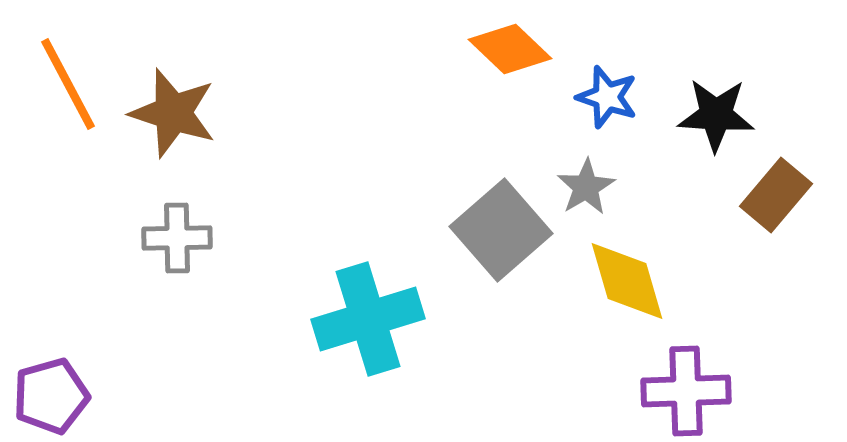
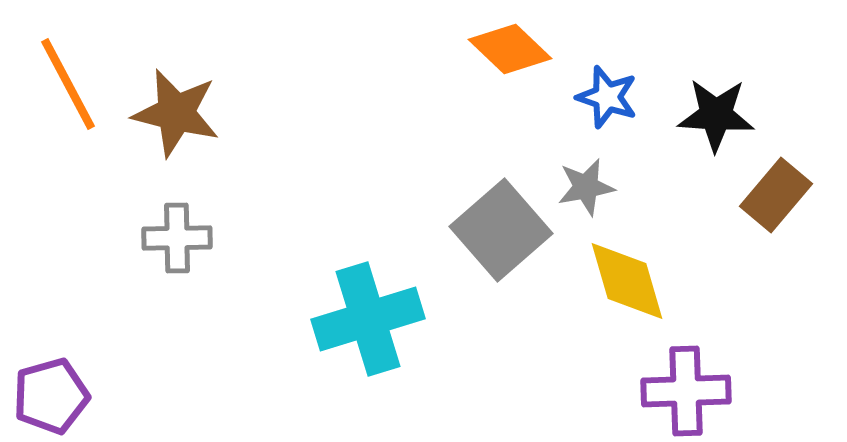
brown star: moved 3 px right; rotated 4 degrees counterclockwise
gray star: rotated 20 degrees clockwise
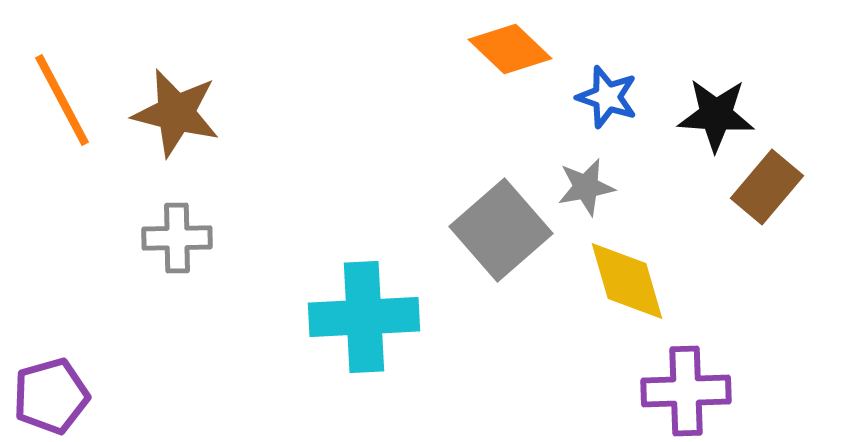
orange line: moved 6 px left, 16 px down
brown rectangle: moved 9 px left, 8 px up
cyan cross: moved 4 px left, 2 px up; rotated 14 degrees clockwise
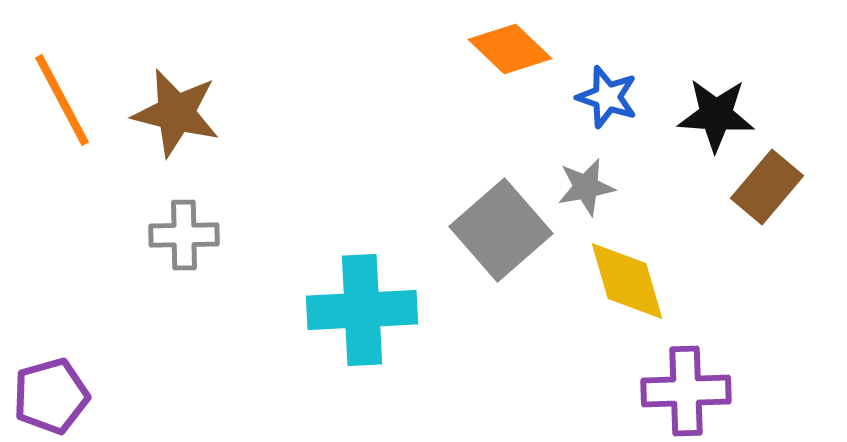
gray cross: moved 7 px right, 3 px up
cyan cross: moved 2 px left, 7 px up
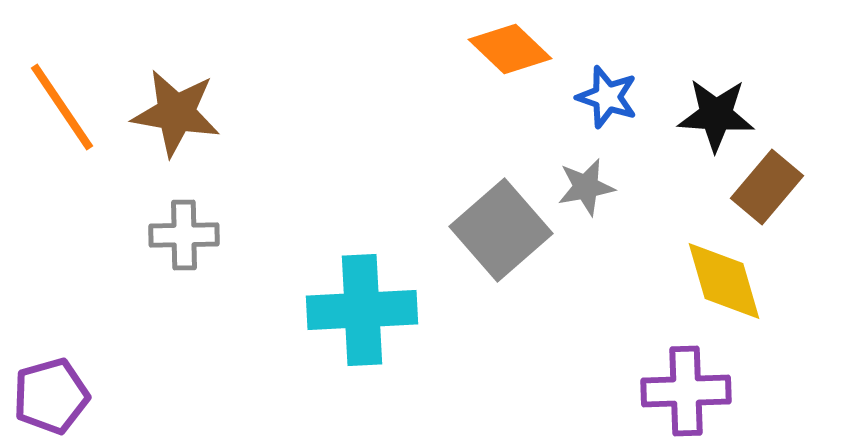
orange line: moved 7 px down; rotated 6 degrees counterclockwise
brown star: rotated 4 degrees counterclockwise
yellow diamond: moved 97 px right
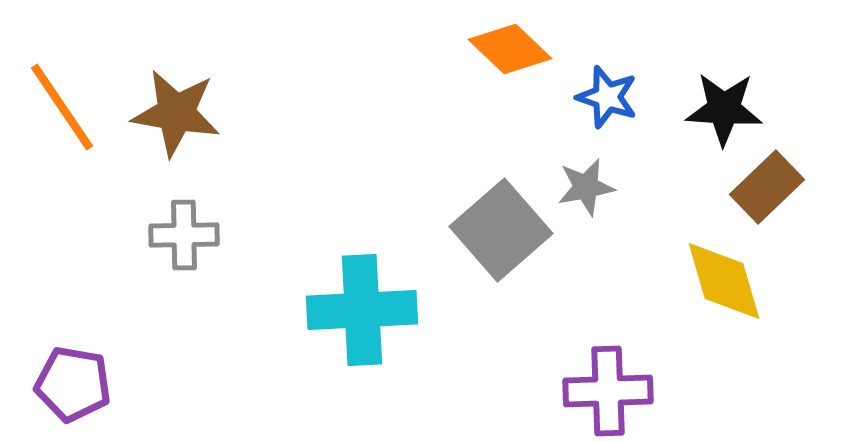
black star: moved 8 px right, 6 px up
brown rectangle: rotated 6 degrees clockwise
purple cross: moved 78 px left
purple pentagon: moved 22 px right, 12 px up; rotated 26 degrees clockwise
